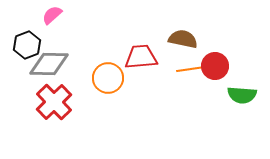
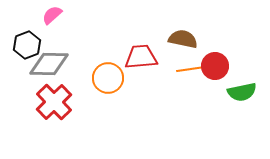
green semicircle: moved 3 px up; rotated 16 degrees counterclockwise
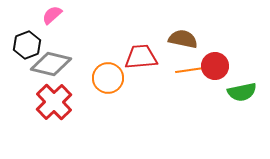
gray diamond: moved 2 px right; rotated 12 degrees clockwise
orange line: moved 1 px left, 1 px down
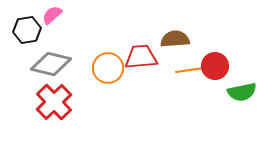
brown semicircle: moved 8 px left; rotated 16 degrees counterclockwise
black hexagon: moved 15 px up; rotated 12 degrees clockwise
orange circle: moved 10 px up
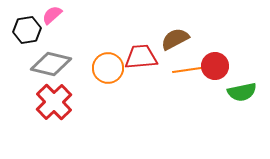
brown semicircle: rotated 24 degrees counterclockwise
orange line: moved 3 px left
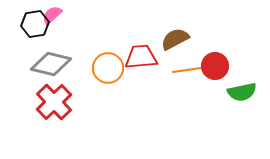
black hexagon: moved 8 px right, 6 px up
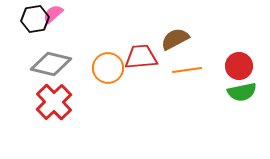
pink semicircle: moved 1 px right, 1 px up
black hexagon: moved 5 px up
red circle: moved 24 px right
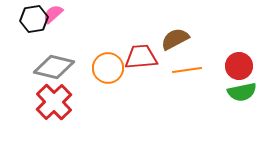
black hexagon: moved 1 px left
gray diamond: moved 3 px right, 3 px down
